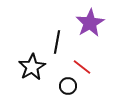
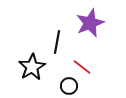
purple star: rotated 8 degrees clockwise
black circle: moved 1 px right
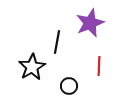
red line: moved 17 px right, 1 px up; rotated 54 degrees clockwise
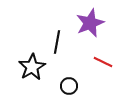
red line: moved 4 px right, 4 px up; rotated 66 degrees counterclockwise
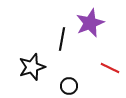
black line: moved 5 px right, 3 px up
red line: moved 7 px right, 6 px down
black star: rotated 12 degrees clockwise
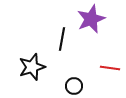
purple star: moved 1 px right, 4 px up
red line: rotated 18 degrees counterclockwise
black circle: moved 5 px right
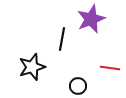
black circle: moved 4 px right
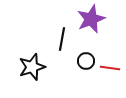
black circle: moved 8 px right, 25 px up
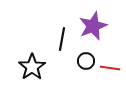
purple star: moved 2 px right, 7 px down
black star: rotated 16 degrees counterclockwise
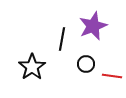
black circle: moved 3 px down
red line: moved 2 px right, 8 px down
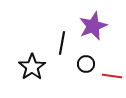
black line: moved 4 px down
